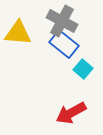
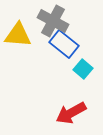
gray cross: moved 9 px left
yellow triangle: moved 2 px down
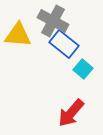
red arrow: rotated 20 degrees counterclockwise
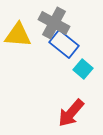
gray cross: moved 1 px right, 2 px down
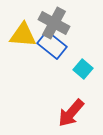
yellow triangle: moved 5 px right
blue rectangle: moved 12 px left, 1 px down
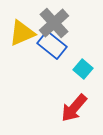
gray cross: rotated 20 degrees clockwise
yellow triangle: moved 1 px left, 2 px up; rotated 28 degrees counterclockwise
red arrow: moved 3 px right, 5 px up
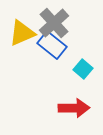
red arrow: rotated 132 degrees counterclockwise
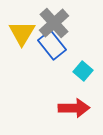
yellow triangle: rotated 36 degrees counterclockwise
blue rectangle: rotated 12 degrees clockwise
cyan square: moved 2 px down
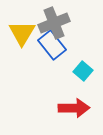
gray cross: rotated 20 degrees clockwise
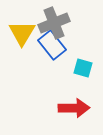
cyan square: moved 3 px up; rotated 24 degrees counterclockwise
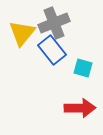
yellow triangle: rotated 8 degrees clockwise
blue rectangle: moved 5 px down
red arrow: moved 6 px right
